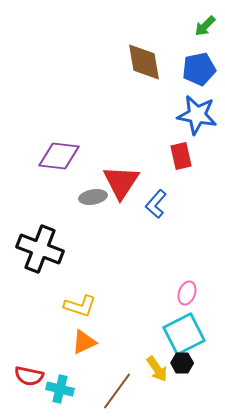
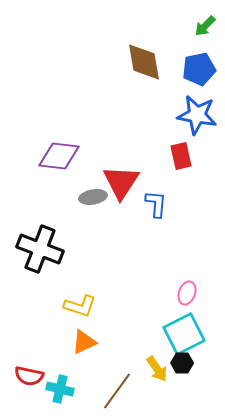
blue L-shape: rotated 144 degrees clockwise
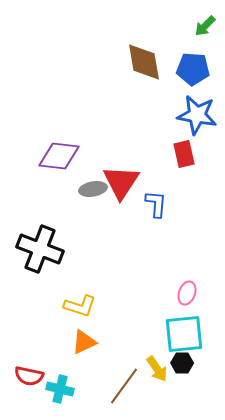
blue pentagon: moved 6 px left; rotated 16 degrees clockwise
red rectangle: moved 3 px right, 2 px up
gray ellipse: moved 8 px up
cyan square: rotated 21 degrees clockwise
brown line: moved 7 px right, 5 px up
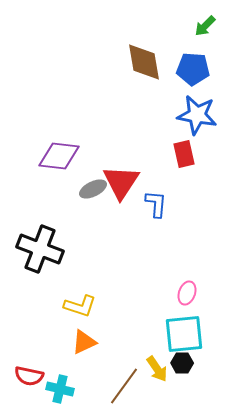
gray ellipse: rotated 16 degrees counterclockwise
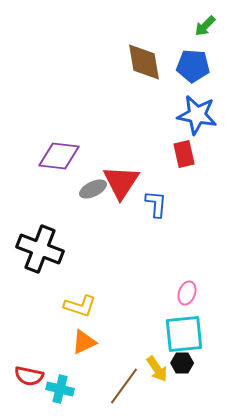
blue pentagon: moved 3 px up
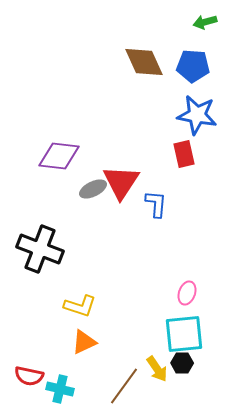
green arrow: moved 4 px up; rotated 30 degrees clockwise
brown diamond: rotated 15 degrees counterclockwise
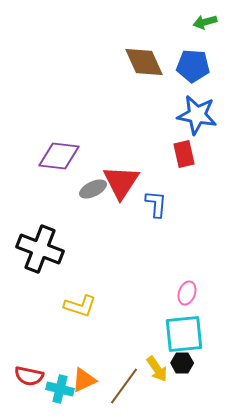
orange triangle: moved 38 px down
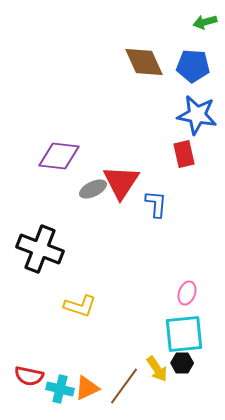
orange triangle: moved 3 px right, 8 px down
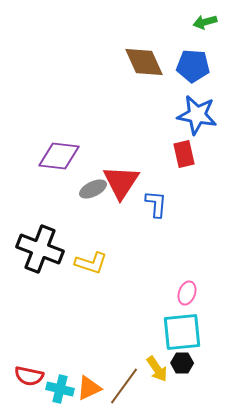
yellow L-shape: moved 11 px right, 43 px up
cyan square: moved 2 px left, 2 px up
orange triangle: moved 2 px right
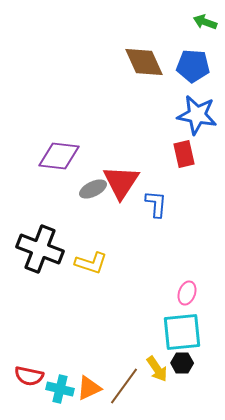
green arrow: rotated 35 degrees clockwise
